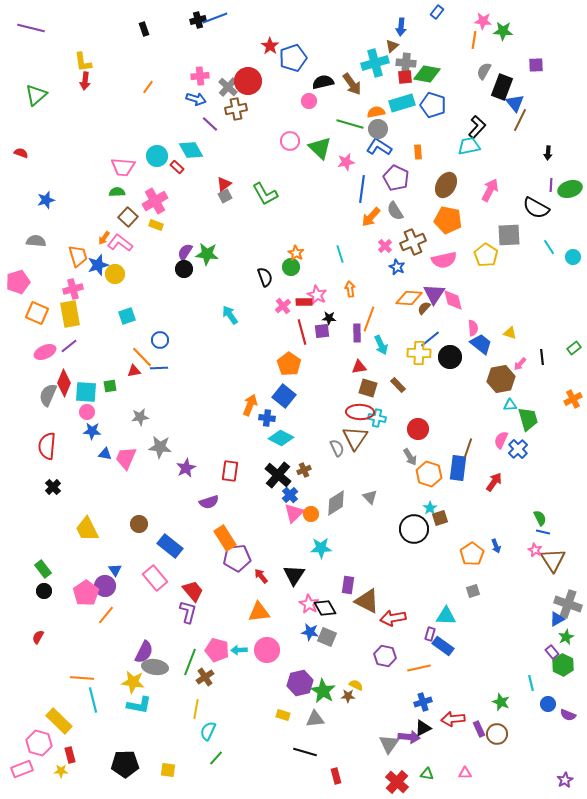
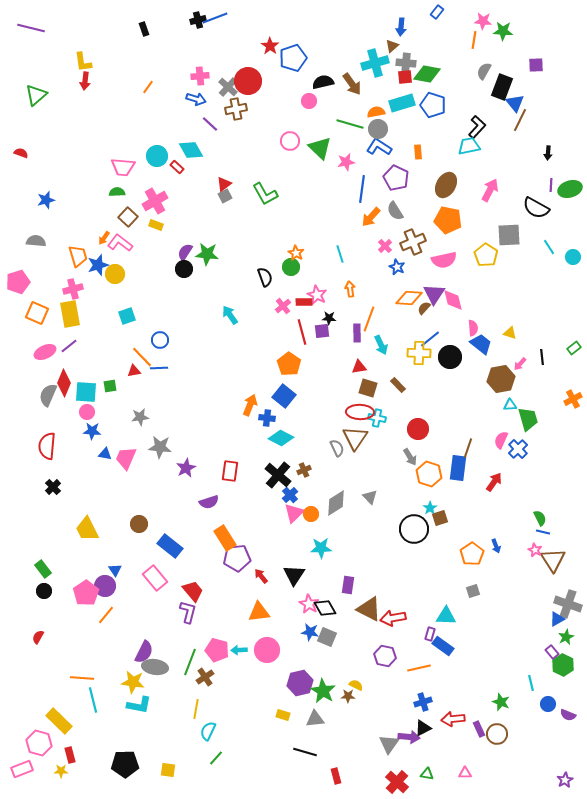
brown triangle at (367, 601): moved 2 px right, 8 px down
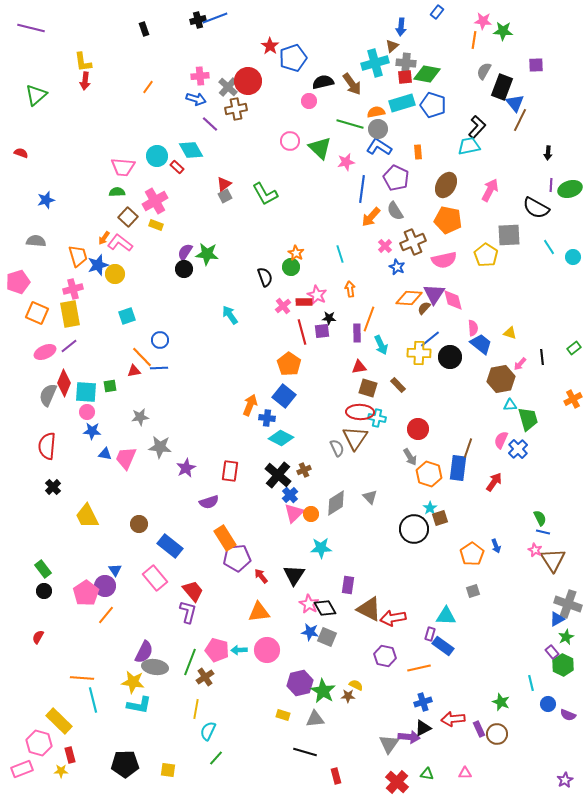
yellow trapezoid at (87, 529): moved 13 px up
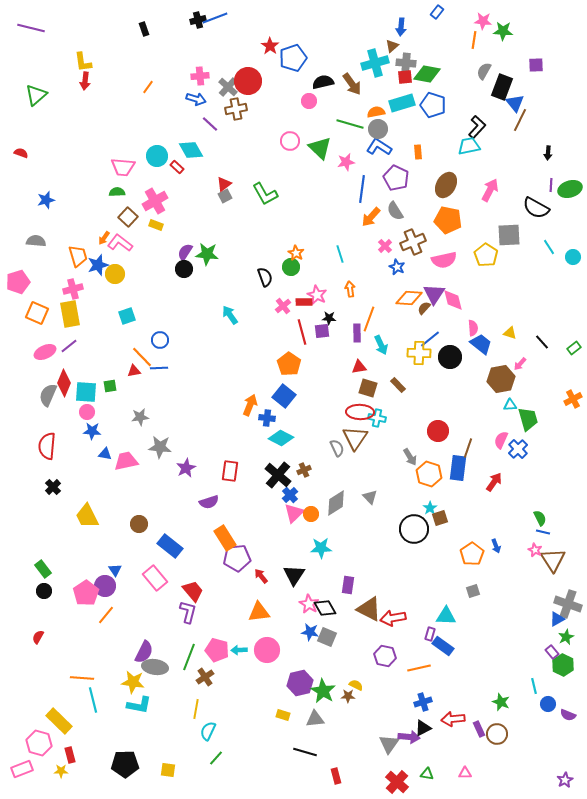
black line at (542, 357): moved 15 px up; rotated 35 degrees counterclockwise
red circle at (418, 429): moved 20 px right, 2 px down
pink trapezoid at (126, 458): moved 3 px down; rotated 55 degrees clockwise
green line at (190, 662): moved 1 px left, 5 px up
cyan line at (531, 683): moved 3 px right, 3 px down
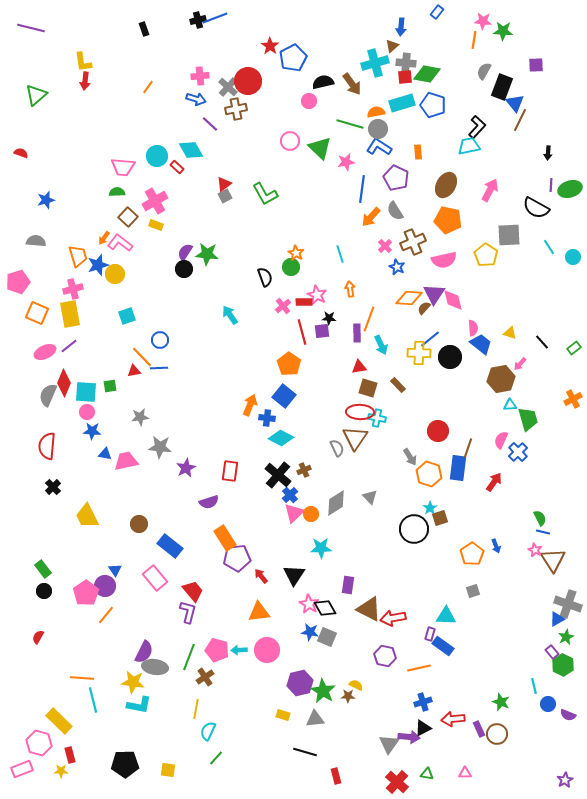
blue pentagon at (293, 58): rotated 8 degrees counterclockwise
blue cross at (518, 449): moved 3 px down
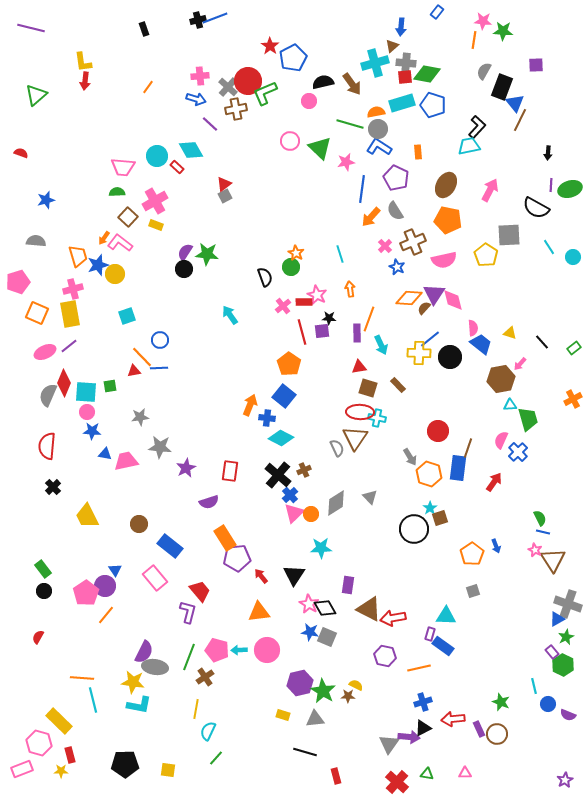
green L-shape at (265, 194): moved 101 px up; rotated 96 degrees clockwise
red trapezoid at (193, 591): moved 7 px right
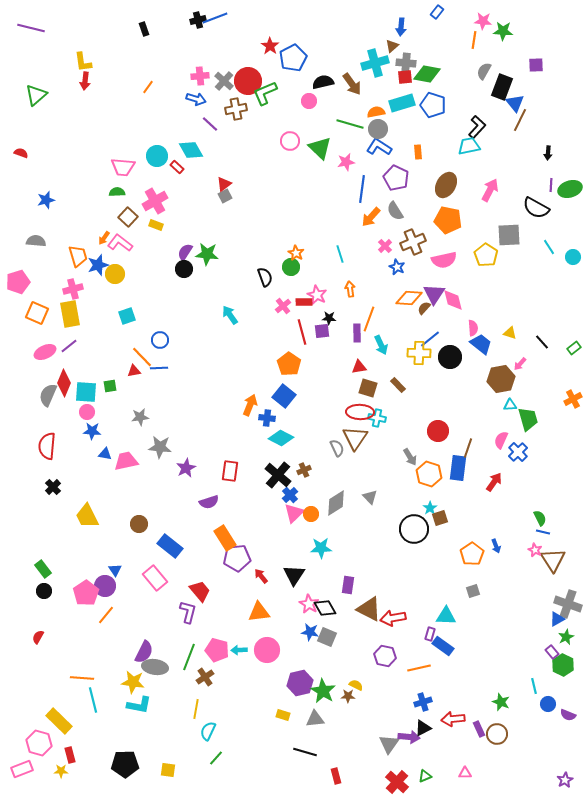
gray cross at (228, 87): moved 4 px left, 6 px up
green triangle at (427, 774): moved 2 px left, 2 px down; rotated 32 degrees counterclockwise
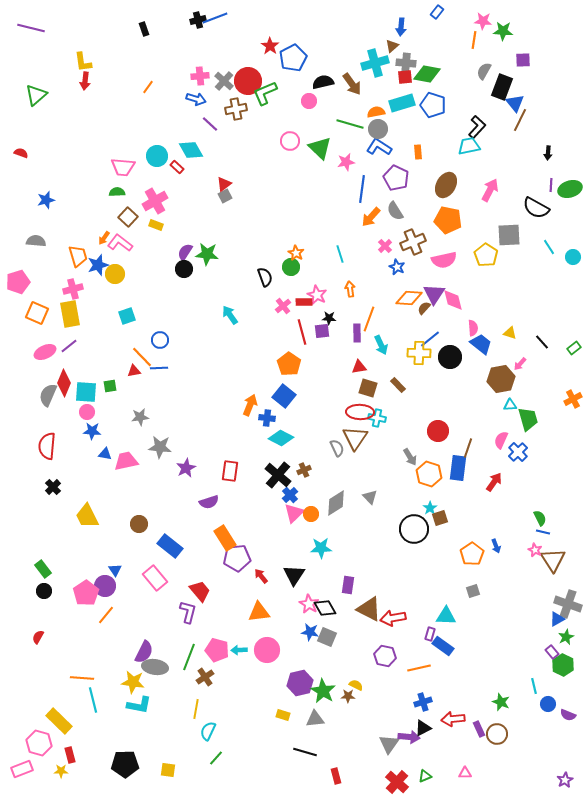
purple square at (536, 65): moved 13 px left, 5 px up
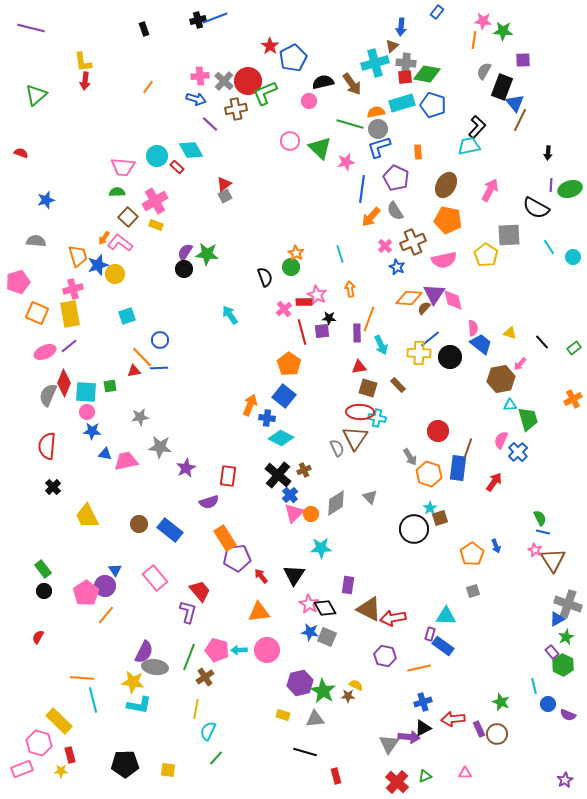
blue L-shape at (379, 147): rotated 50 degrees counterclockwise
pink cross at (283, 306): moved 1 px right, 3 px down
red rectangle at (230, 471): moved 2 px left, 5 px down
blue rectangle at (170, 546): moved 16 px up
